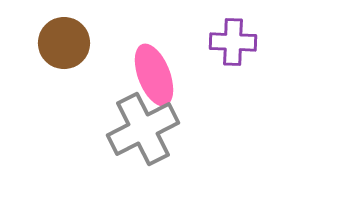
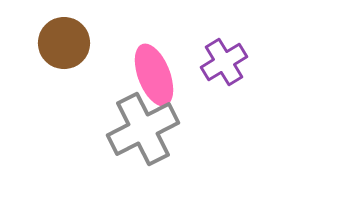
purple cross: moved 9 px left, 20 px down; rotated 33 degrees counterclockwise
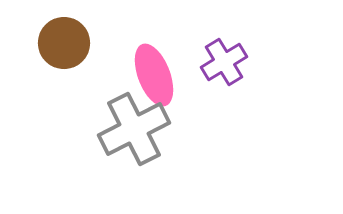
gray cross: moved 9 px left
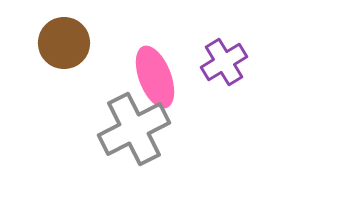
pink ellipse: moved 1 px right, 2 px down
